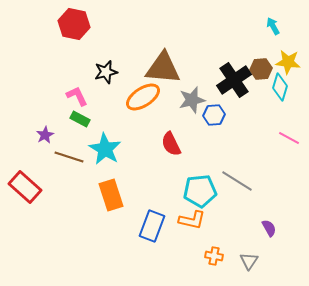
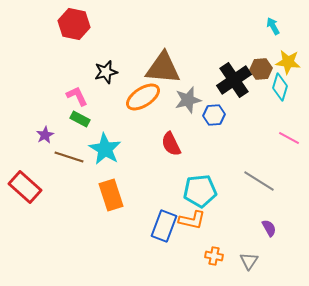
gray star: moved 4 px left
gray line: moved 22 px right
blue rectangle: moved 12 px right
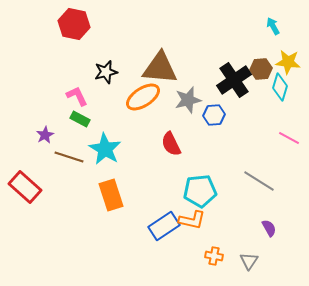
brown triangle: moved 3 px left
blue rectangle: rotated 36 degrees clockwise
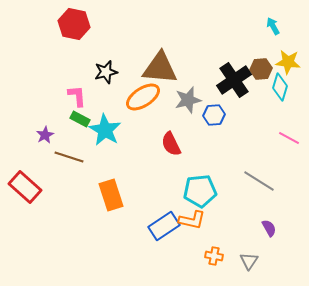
pink L-shape: rotated 20 degrees clockwise
cyan star: moved 19 px up
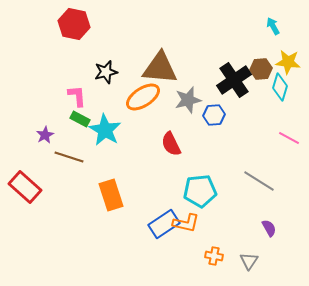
orange L-shape: moved 6 px left, 3 px down
blue rectangle: moved 2 px up
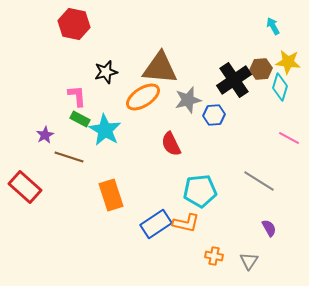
blue rectangle: moved 8 px left
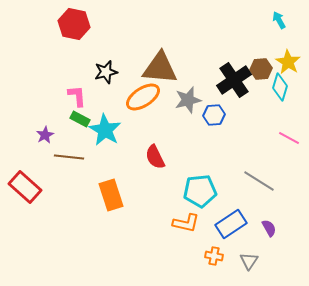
cyan arrow: moved 6 px right, 6 px up
yellow star: rotated 25 degrees clockwise
red semicircle: moved 16 px left, 13 px down
brown line: rotated 12 degrees counterclockwise
blue rectangle: moved 75 px right
